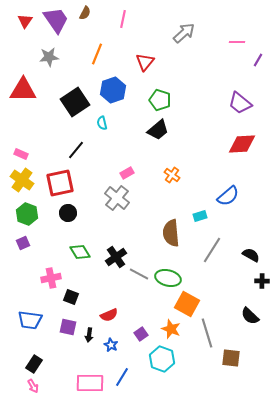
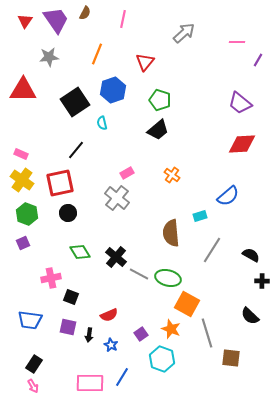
black cross at (116, 257): rotated 15 degrees counterclockwise
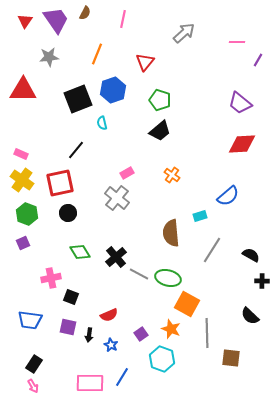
black square at (75, 102): moved 3 px right, 3 px up; rotated 12 degrees clockwise
black trapezoid at (158, 130): moved 2 px right, 1 px down
black cross at (116, 257): rotated 10 degrees clockwise
gray line at (207, 333): rotated 16 degrees clockwise
